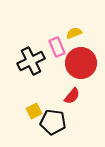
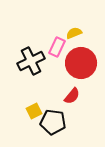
pink rectangle: rotated 48 degrees clockwise
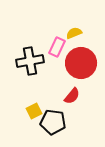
black cross: moved 1 px left; rotated 16 degrees clockwise
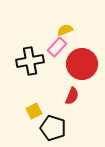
yellow semicircle: moved 9 px left, 3 px up
pink rectangle: rotated 18 degrees clockwise
red circle: moved 1 px right, 1 px down
red semicircle: rotated 18 degrees counterclockwise
black pentagon: moved 6 px down; rotated 10 degrees clockwise
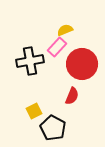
black pentagon: rotated 10 degrees clockwise
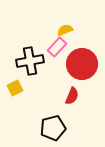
yellow square: moved 19 px left, 23 px up
black pentagon: rotated 30 degrees clockwise
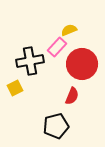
yellow semicircle: moved 4 px right
black pentagon: moved 3 px right, 2 px up
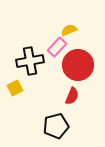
red circle: moved 4 px left, 1 px down
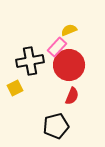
red circle: moved 9 px left
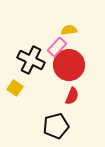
yellow semicircle: rotated 14 degrees clockwise
black cross: moved 1 px right, 1 px up; rotated 36 degrees clockwise
yellow square: rotated 28 degrees counterclockwise
